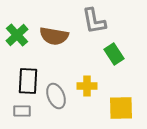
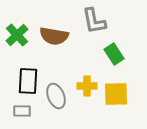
yellow square: moved 5 px left, 14 px up
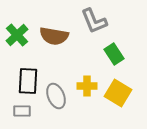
gray L-shape: rotated 12 degrees counterclockwise
yellow square: moved 2 px right, 1 px up; rotated 32 degrees clockwise
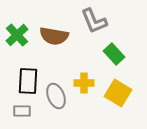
green rectangle: rotated 10 degrees counterclockwise
yellow cross: moved 3 px left, 3 px up
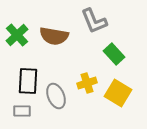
yellow cross: moved 3 px right; rotated 18 degrees counterclockwise
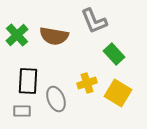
gray ellipse: moved 3 px down
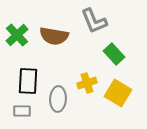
gray ellipse: moved 2 px right; rotated 25 degrees clockwise
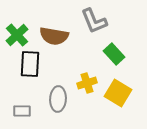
black rectangle: moved 2 px right, 17 px up
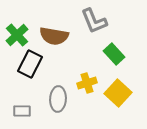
black rectangle: rotated 24 degrees clockwise
yellow square: rotated 12 degrees clockwise
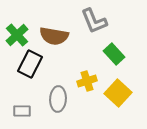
yellow cross: moved 2 px up
